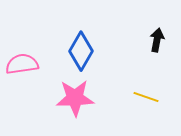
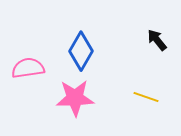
black arrow: rotated 50 degrees counterclockwise
pink semicircle: moved 6 px right, 4 px down
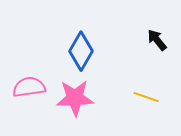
pink semicircle: moved 1 px right, 19 px down
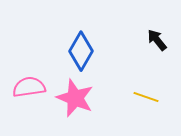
pink star: rotated 24 degrees clockwise
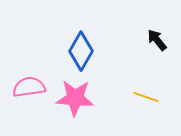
pink star: rotated 18 degrees counterclockwise
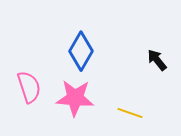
black arrow: moved 20 px down
pink semicircle: rotated 80 degrees clockwise
yellow line: moved 16 px left, 16 px down
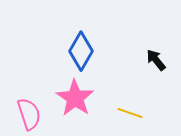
black arrow: moved 1 px left
pink semicircle: moved 27 px down
pink star: rotated 30 degrees clockwise
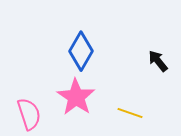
black arrow: moved 2 px right, 1 px down
pink star: moved 1 px right, 1 px up
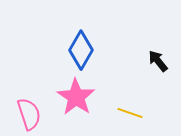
blue diamond: moved 1 px up
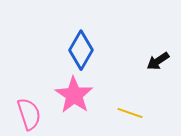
black arrow: rotated 85 degrees counterclockwise
pink star: moved 2 px left, 2 px up
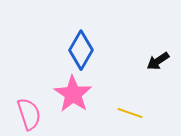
pink star: moved 1 px left, 1 px up
